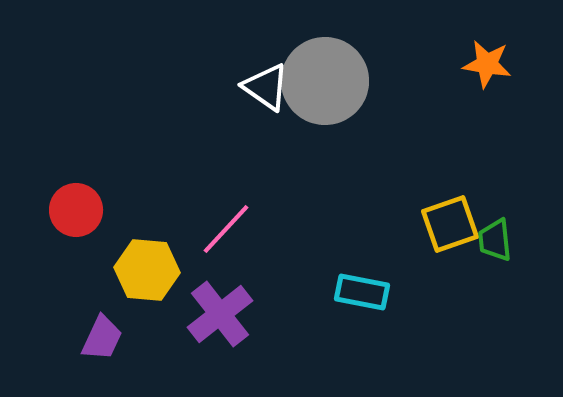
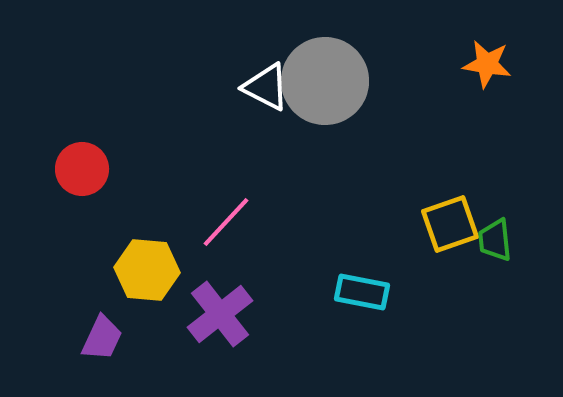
white triangle: rotated 8 degrees counterclockwise
red circle: moved 6 px right, 41 px up
pink line: moved 7 px up
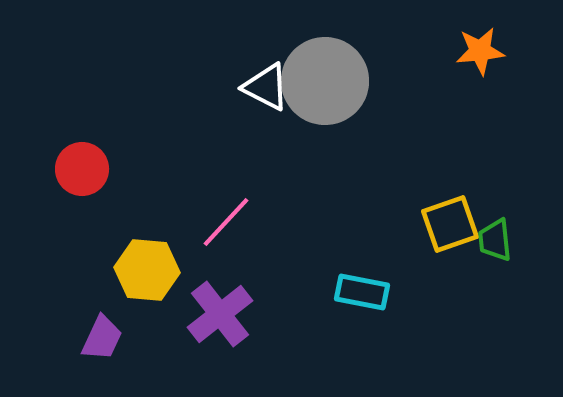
orange star: moved 7 px left, 13 px up; rotated 15 degrees counterclockwise
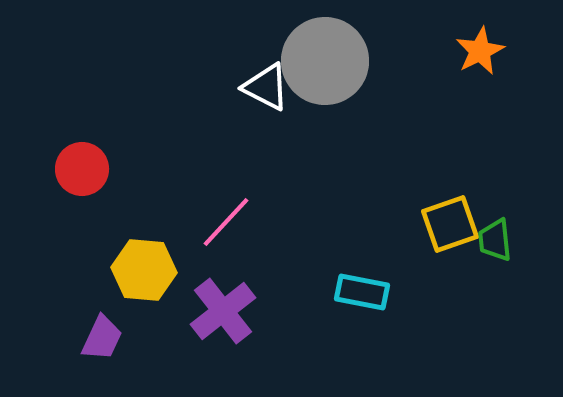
orange star: rotated 21 degrees counterclockwise
gray circle: moved 20 px up
yellow hexagon: moved 3 px left
purple cross: moved 3 px right, 3 px up
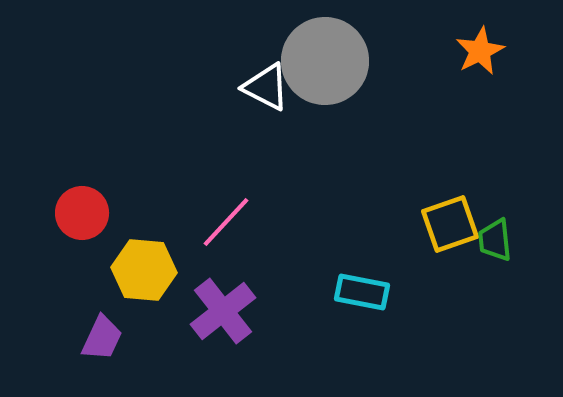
red circle: moved 44 px down
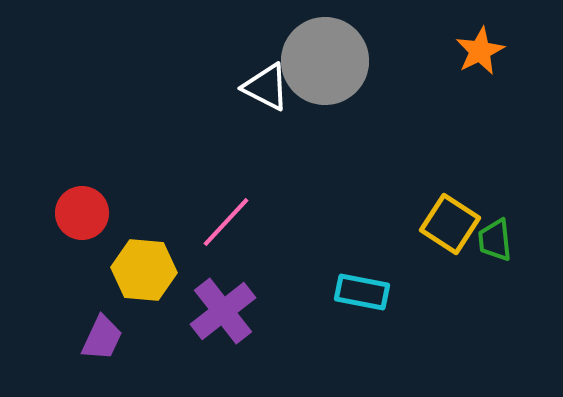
yellow square: rotated 38 degrees counterclockwise
